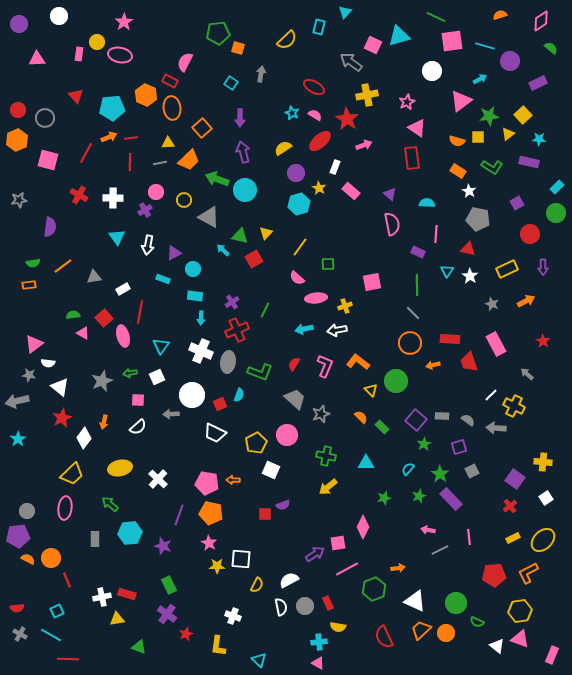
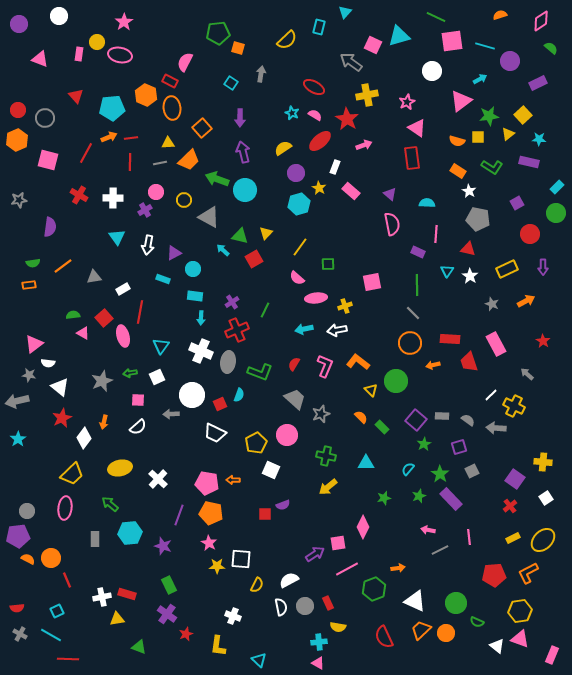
pink triangle at (37, 59): moved 3 px right; rotated 24 degrees clockwise
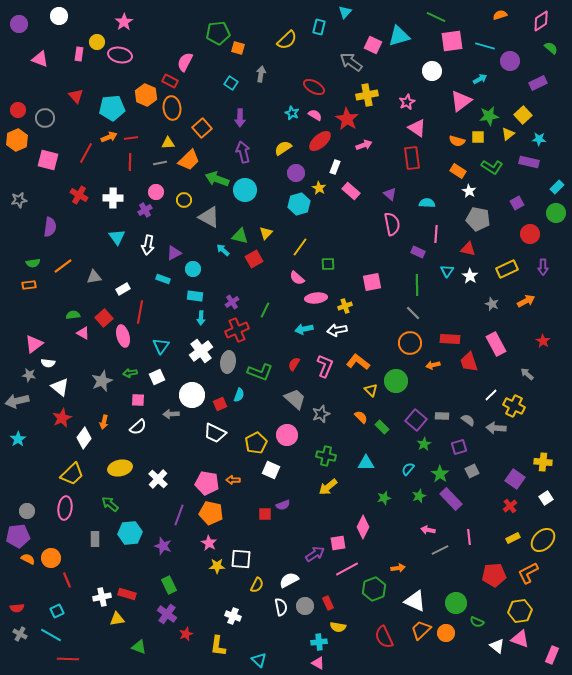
white cross at (201, 351): rotated 30 degrees clockwise
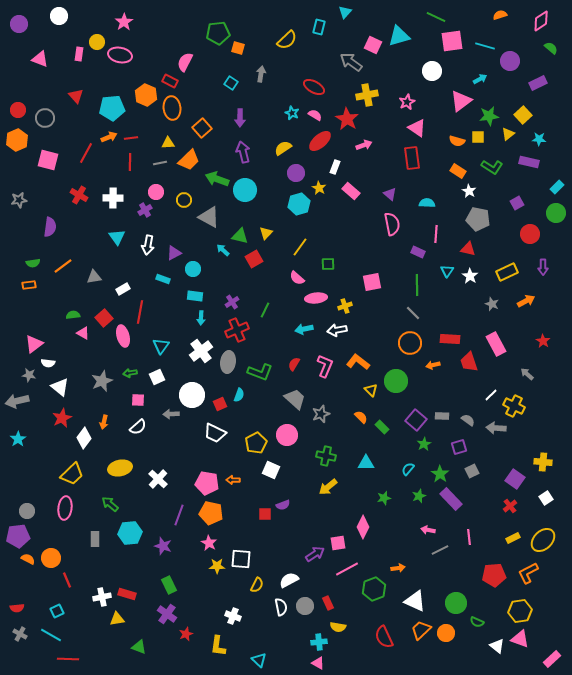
yellow rectangle at (507, 269): moved 3 px down
pink rectangle at (552, 655): moved 4 px down; rotated 24 degrees clockwise
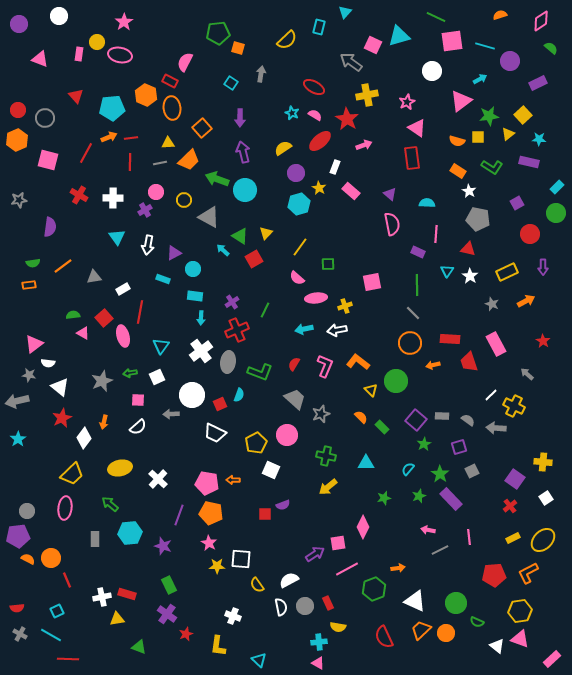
green triangle at (240, 236): rotated 18 degrees clockwise
yellow semicircle at (257, 585): rotated 119 degrees clockwise
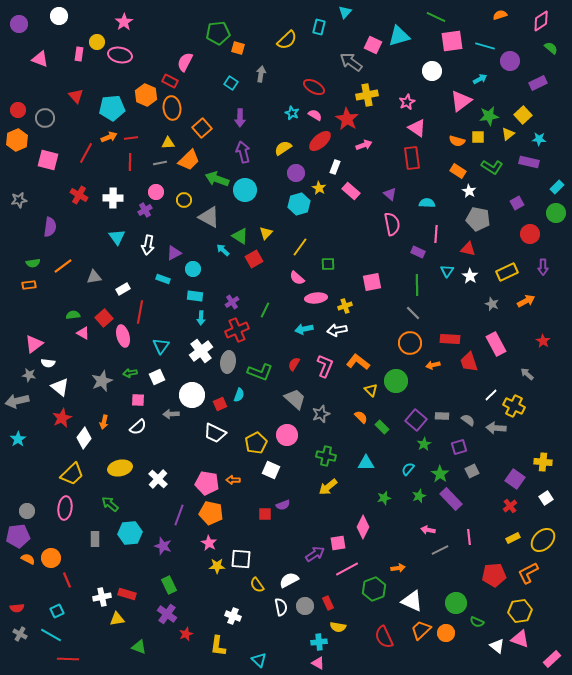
white triangle at (415, 601): moved 3 px left
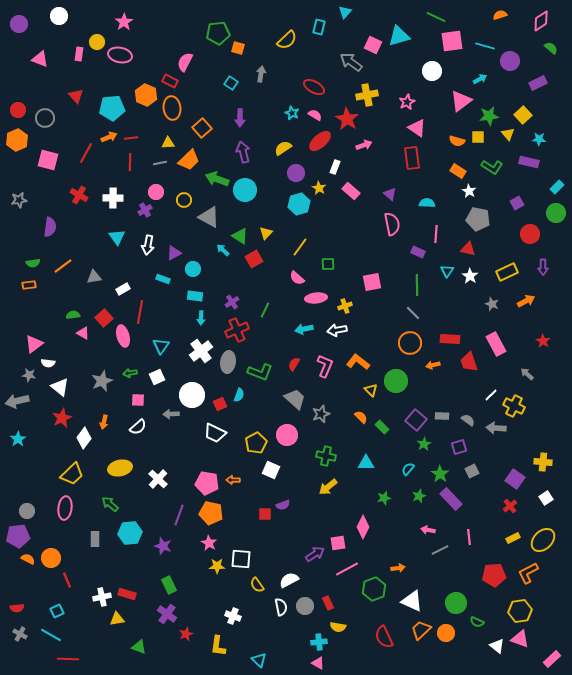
yellow triangle at (508, 134): rotated 32 degrees counterclockwise
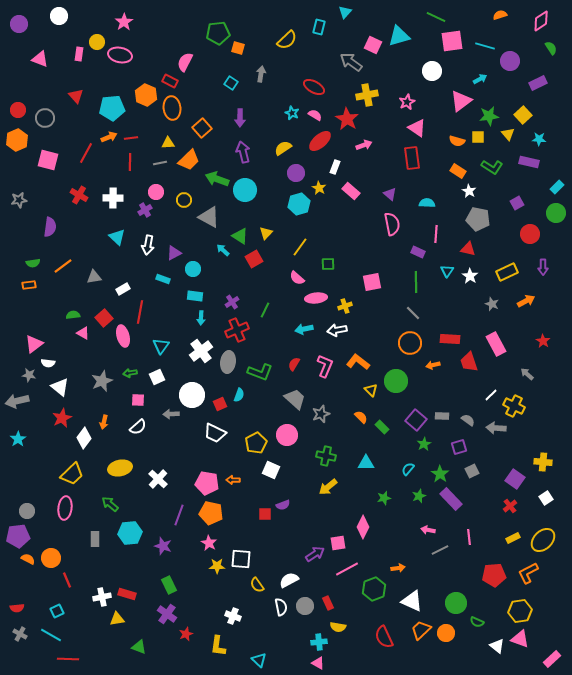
green semicircle at (551, 48): rotated 16 degrees clockwise
cyan triangle at (117, 237): rotated 12 degrees counterclockwise
green line at (417, 285): moved 1 px left, 3 px up
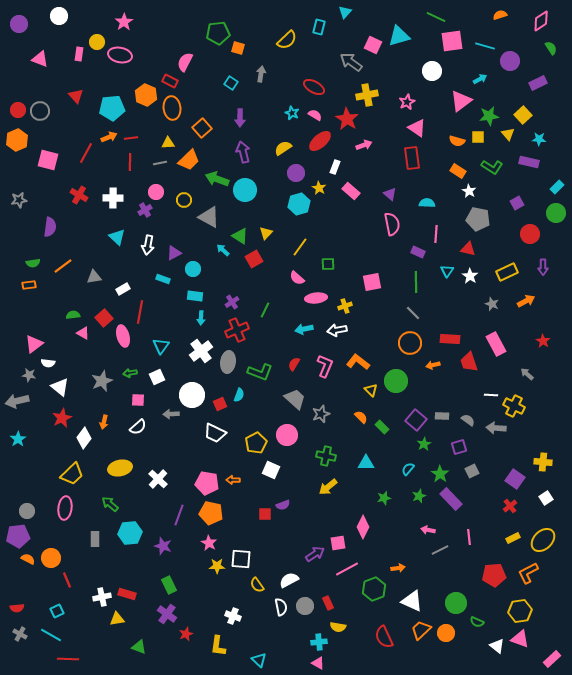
gray circle at (45, 118): moved 5 px left, 7 px up
white line at (491, 395): rotated 48 degrees clockwise
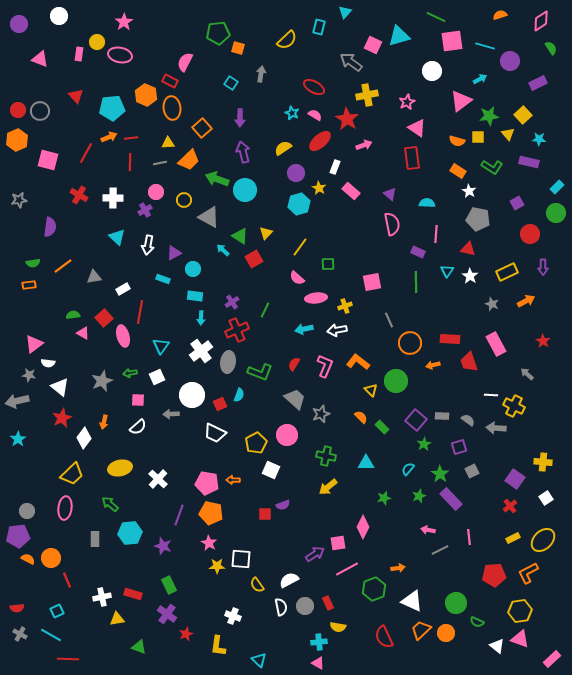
gray line at (413, 313): moved 24 px left, 7 px down; rotated 21 degrees clockwise
red rectangle at (127, 594): moved 6 px right
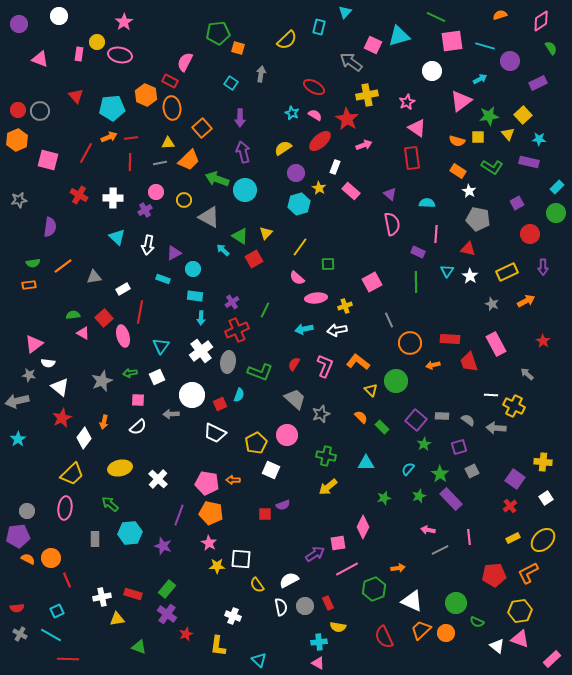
pink square at (372, 282): rotated 18 degrees counterclockwise
green rectangle at (169, 585): moved 2 px left, 4 px down; rotated 66 degrees clockwise
